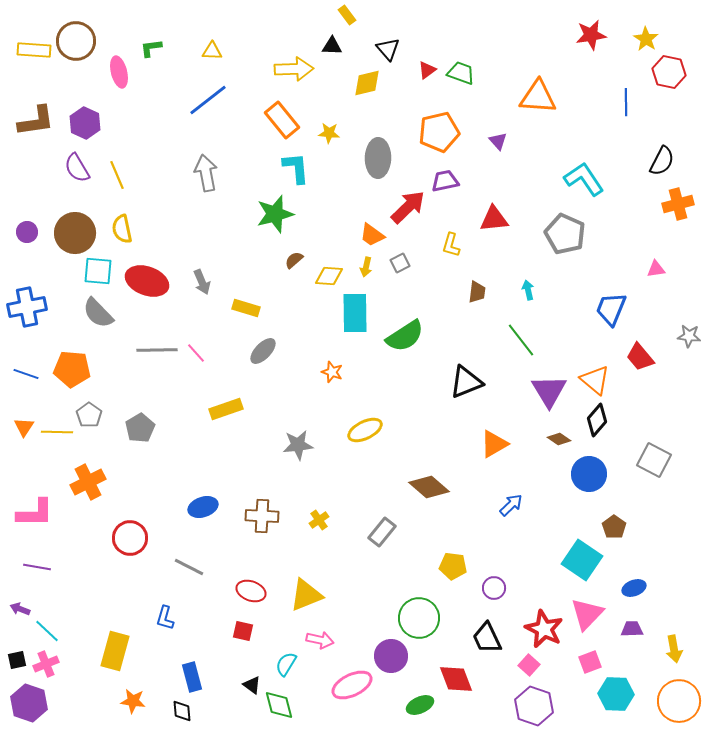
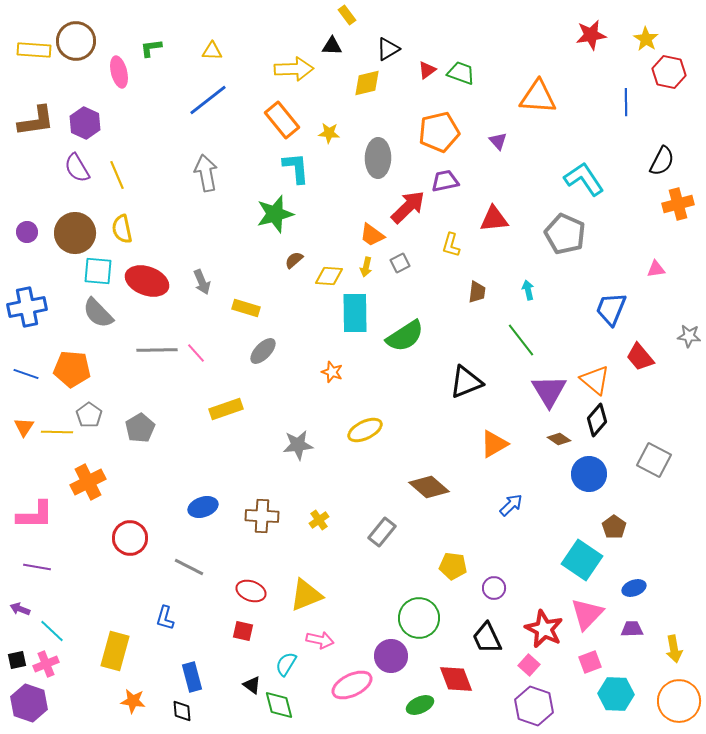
black triangle at (388, 49): rotated 40 degrees clockwise
pink L-shape at (35, 513): moved 2 px down
cyan line at (47, 631): moved 5 px right
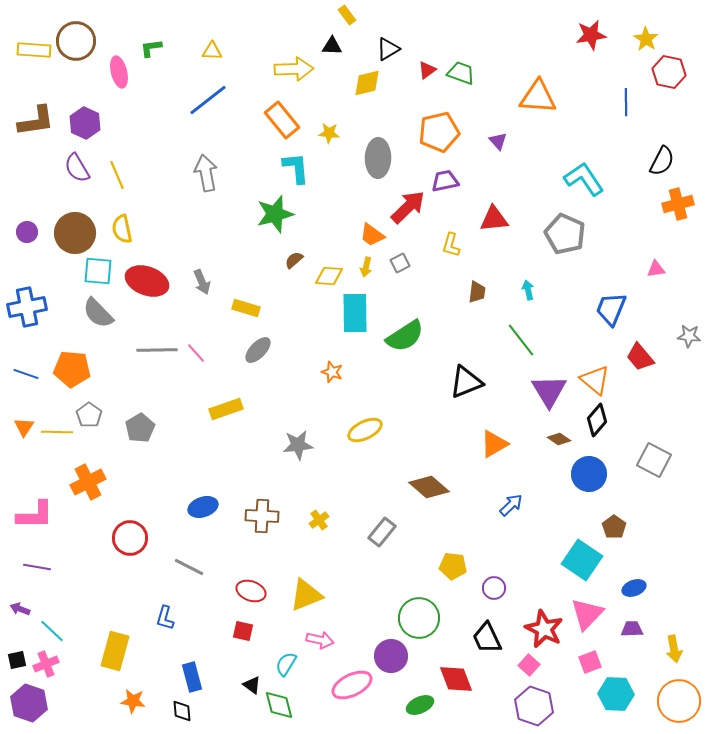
gray ellipse at (263, 351): moved 5 px left, 1 px up
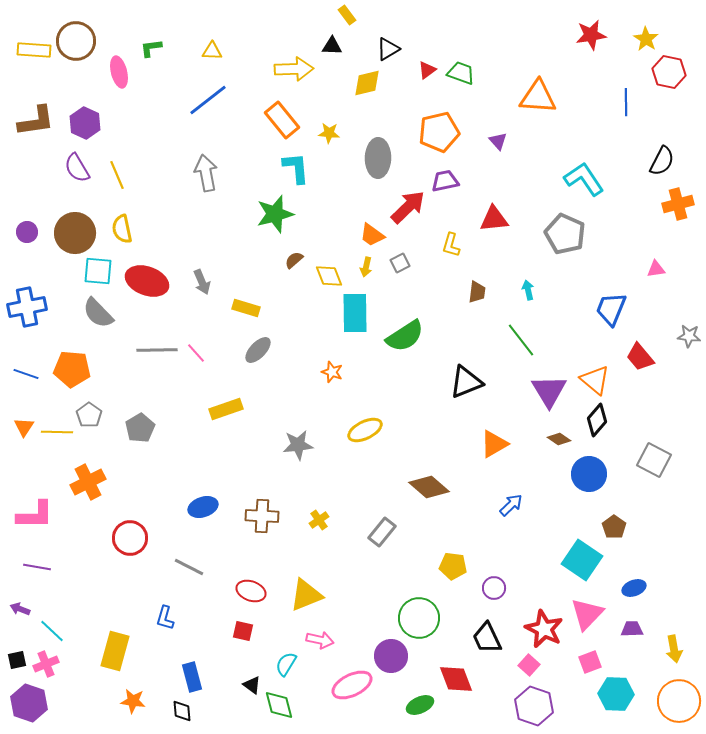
yellow diamond at (329, 276): rotated 64 degrees clockwise
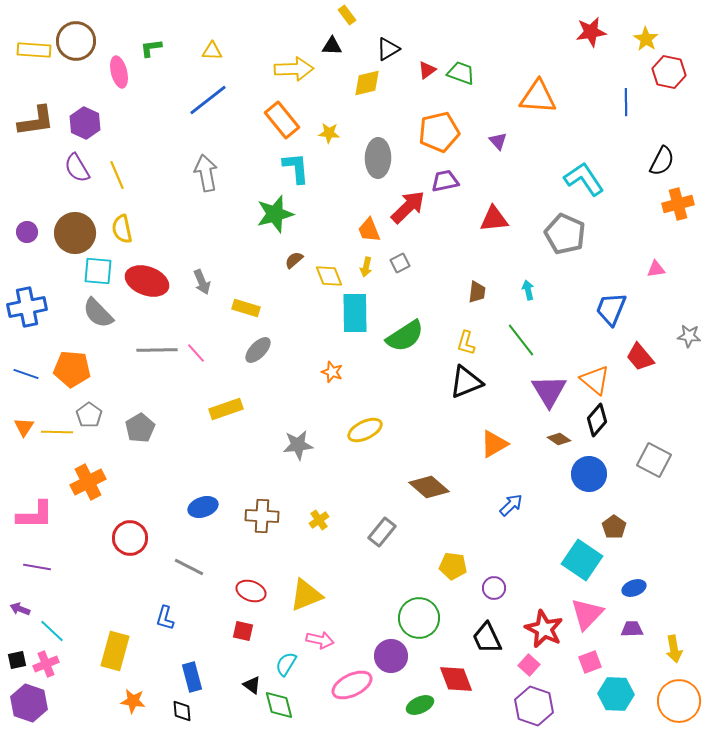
red star at (591, 35): moved 3 px up
orange trapezoid at (372, 235): moved 3 px left, 5 px up; rotated 32 degrees clockwise
yellow L-shape at (451, 245): moved 15 px right, 98 px down
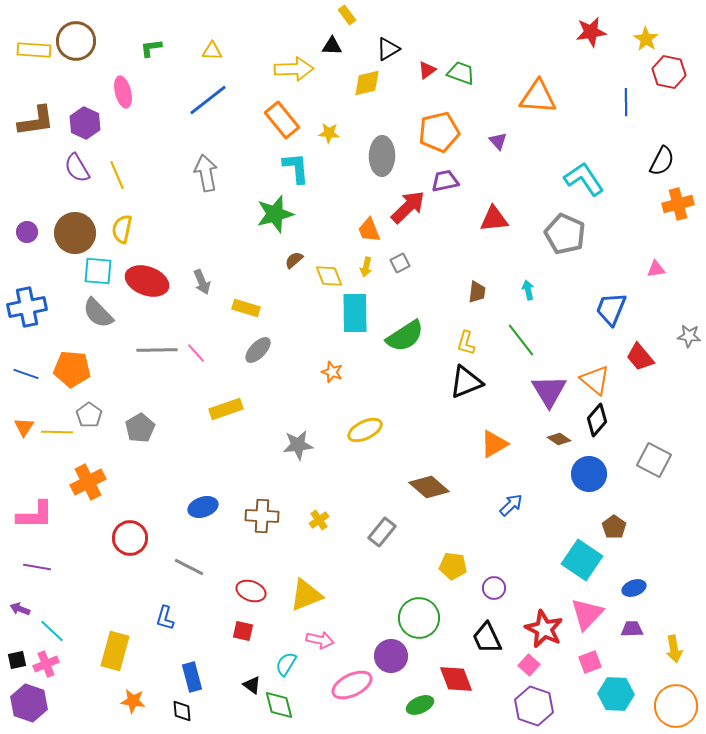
pink ellipse at (119, 72): moved 4 px right, 20 px down
gray ellipse at (378, 158): moved 4 px right, 2 px up
yellow semicircle at (122, 229): rotated 24 degrees clockwise
orange circle at (679, 701): moved 3 px left, 5 px down
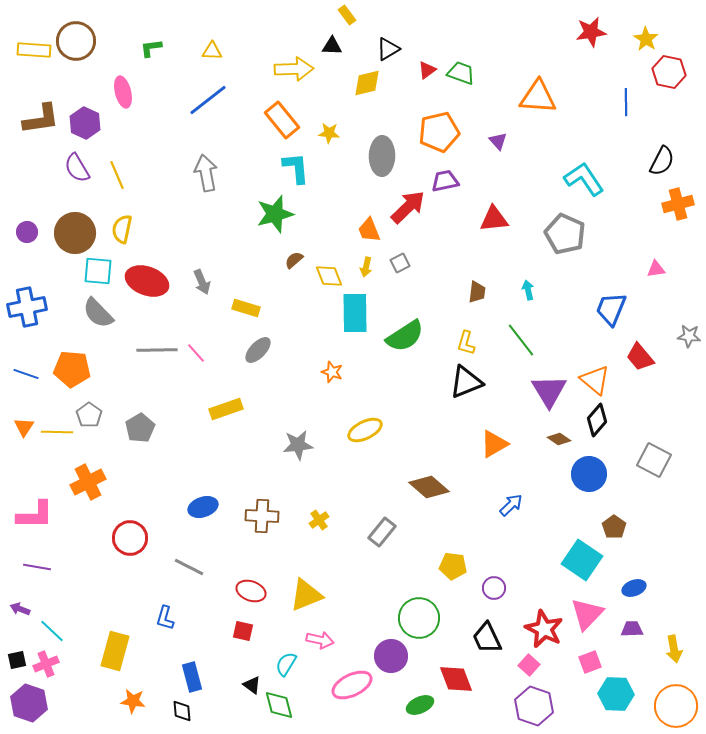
brown L-shape at (36, 121): moved 5 px right, 2 px up
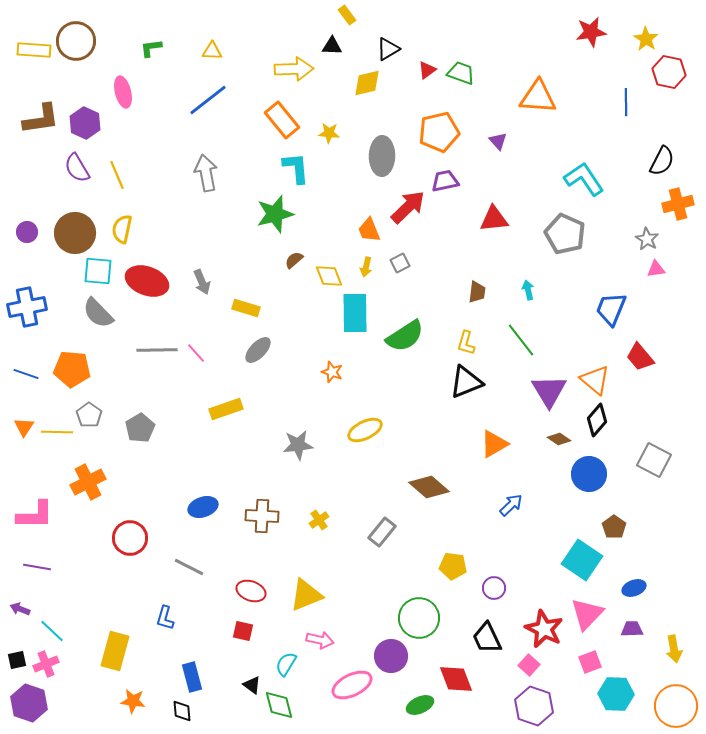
gray star at (689, 336): moved 42 px left, 97 px up; rotated 25 degrees clockwise
